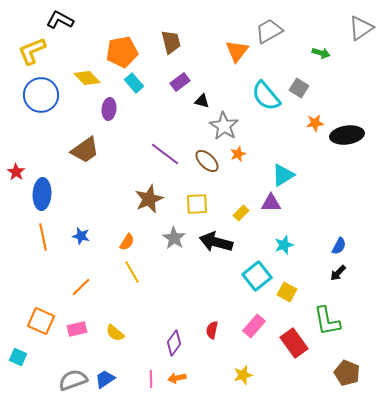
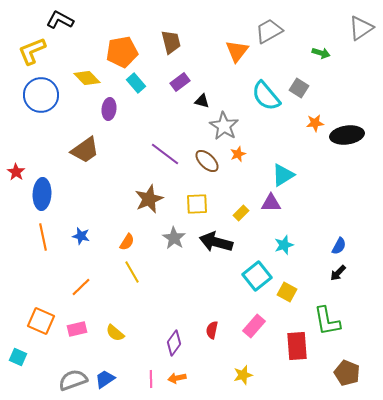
cyan rectangle at (134, 83): moved 2 px right
red rectangle at (294, 343): moved 3 px right, 3 px down; rotated 32 degrees clockwise
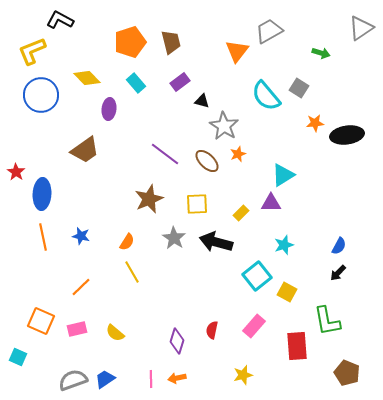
orange pentagon at (122, 52): moved 8 px right, 10 px up; rotated 8 degrees counterclockwise
purple diamond at (174, 343): moved 3 px right, 2 px up; rotated 20 degrees counterclockwise
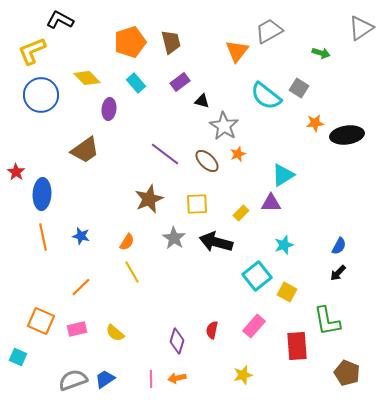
cyan semicircle at (266, 96): rotated 12 degrees counterclockwise
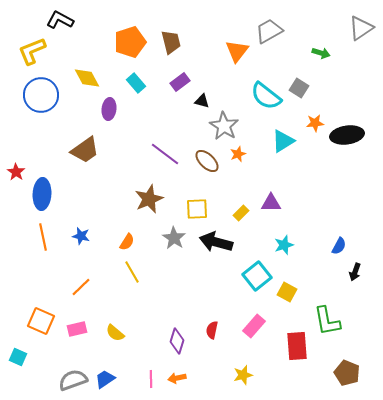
yellow diamond at (87, 78): rotated 16 degrees clockwise
cyan triangle at (283, 175): moved 34 px up
yellow square at (197, 204): moved 5 px down
black arrow at (338, 273): moved 17 px right, 1 px up; rotated 24 degrees counterclockwise
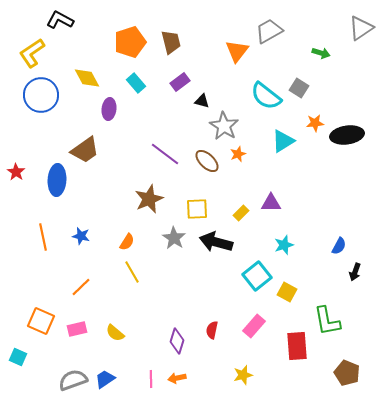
yellow L-shape at (32, 51): moved 2 px down; rotated 12 degrees counterclockwise
blue ellipse at (42, 194): moved 15 px right, 14 px up
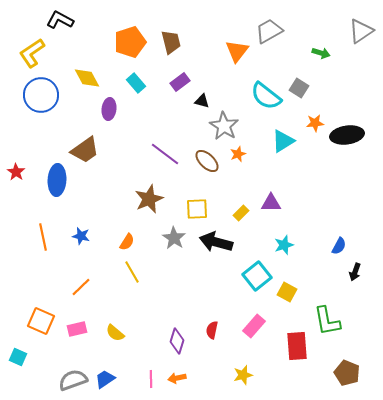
gray triangle at (361, 28): moved 3 px down
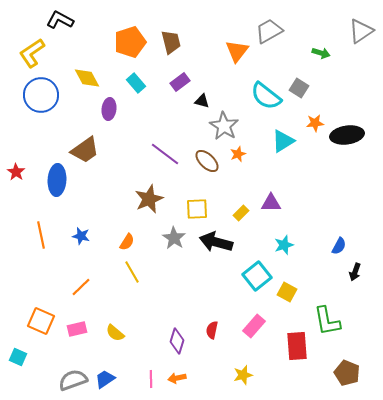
orange line at (43, 237): moved 2 px left, 2 px up
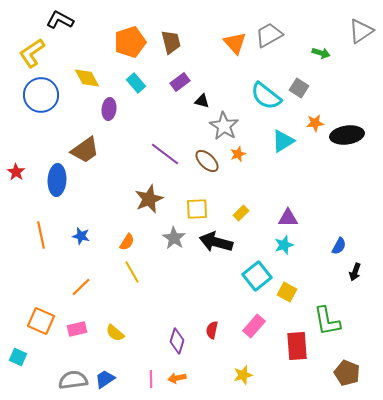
gray trapezoid at (269, 31): moved 4 px down
orange triangle at (237, 51): moved 2 px left, 8 px up; rotated 20 degrees counterclockwise
purple triangle at (271, 203): moved 17 px right, 15 px down
gray semicircle at (73, 380): rotated 12 degrees clockwise
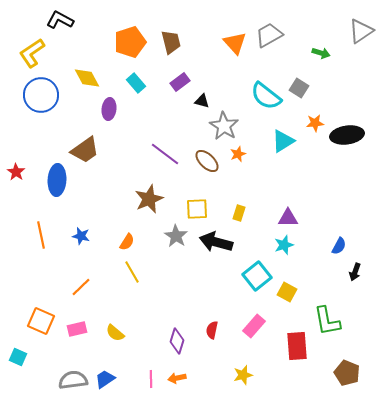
yellow rectangle at (241, 213): moved 2 px left; rotated 28 degrees counterclockwise
gray star at (174, 238): moved 2 px right, 2 px up
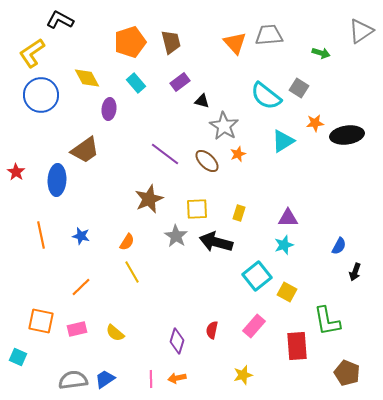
gray trapezoid at (269, 35): rotated 24 degrees clockwise
orange square at (41, 321): rotated 12 degrees counterclockwise
